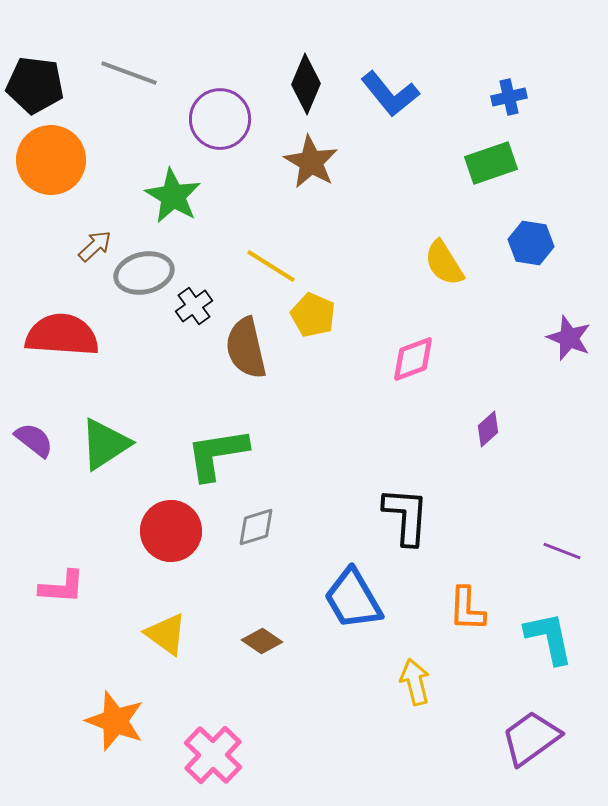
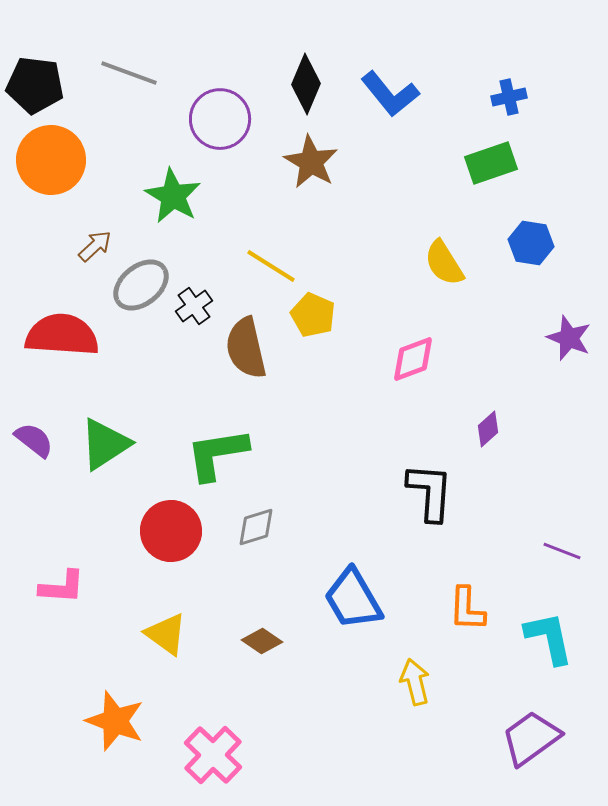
gray ellipse: moved 3 px left, 12 px down; rotated 26 degrees counterclockwise
black L-shape: moved 24 px right, 24 px up
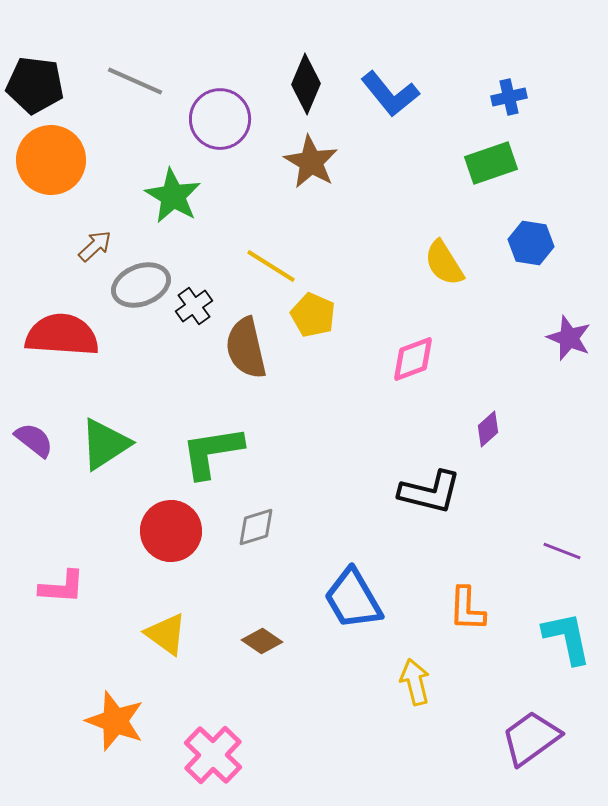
gray line: moved 6 px right, 8 px down; rotated 4 degrees clockwise
gray ellipse: rotated 18 degrees clockwise
green L-shape: moved 5 px left, 2 px up
black L-shape: rotated 100 degrees clockwise
cyan L-shape: moved 18 px right
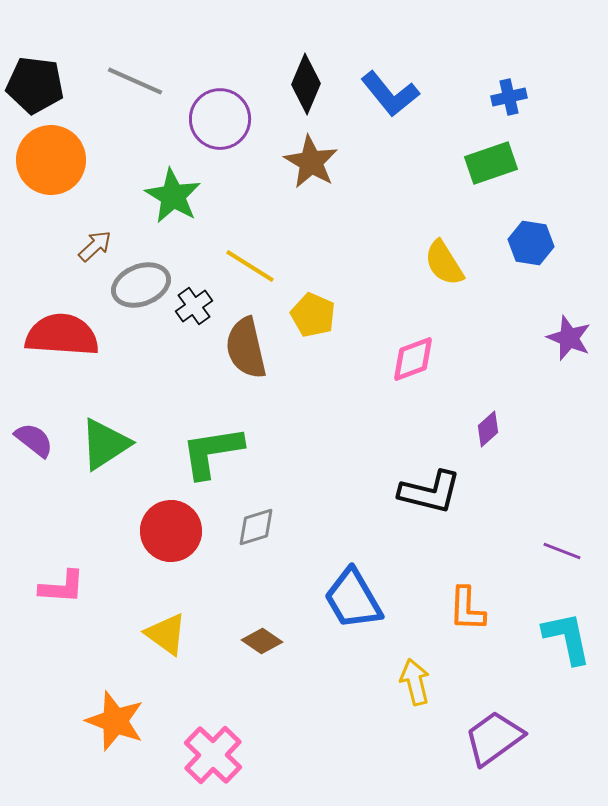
yellow line: moved 21 px left
purple trapezoid: moved 37 px left
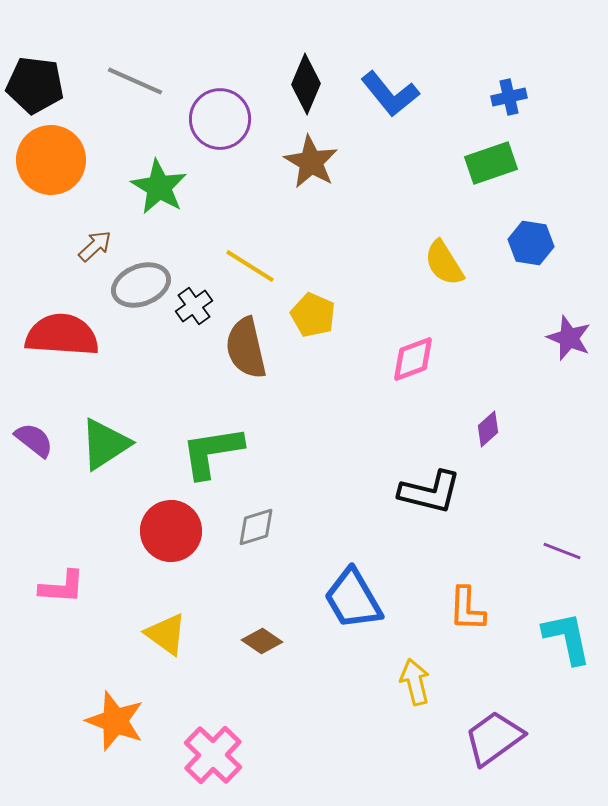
green star: moved 14 px left, 9 px up
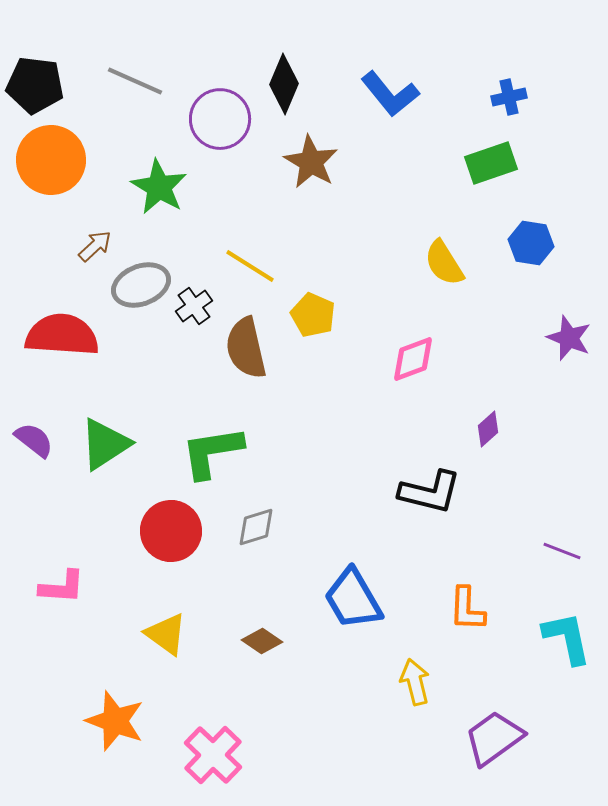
black diamond: moved 22 px left
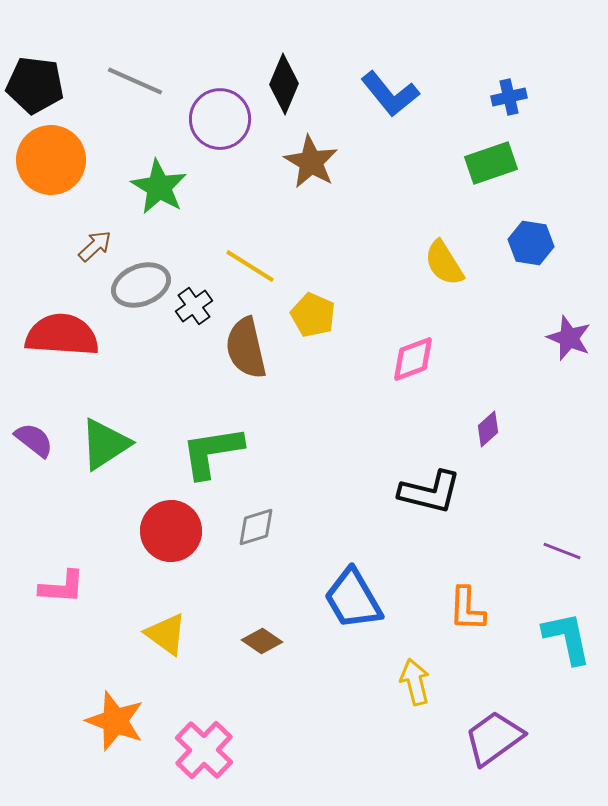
pink cross: moved 9 px left, 5 px up
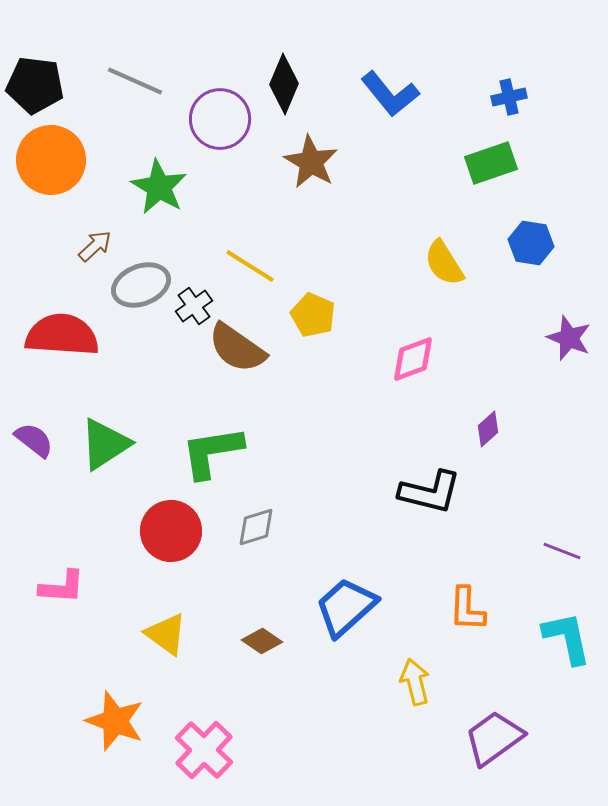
brown semicircle: moved 9 px left; rotated 42 degrees counterclockwise
blue trapezoid: moved 7 px left, 8 px down; rotated 78 degrees clockwise
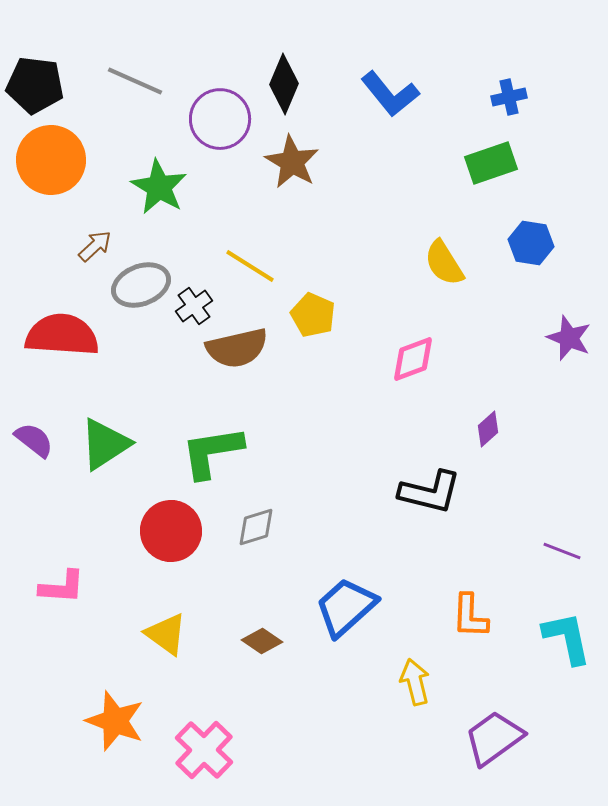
brown star: moved 19 px left
brown semicircle: rotated 48 degrees counterclockwise
orange L-shape: moved 3 px right, 7 px down
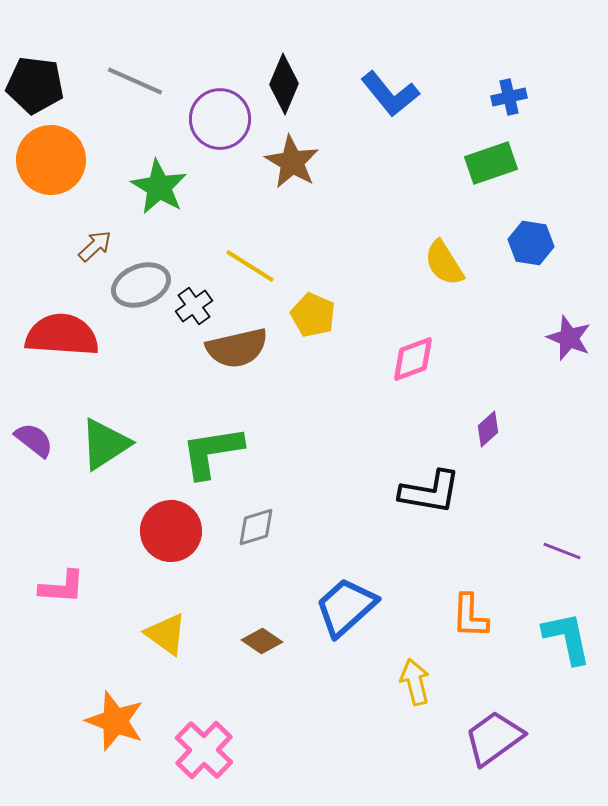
black L-shape: rotated 4 degrees counterclockwise
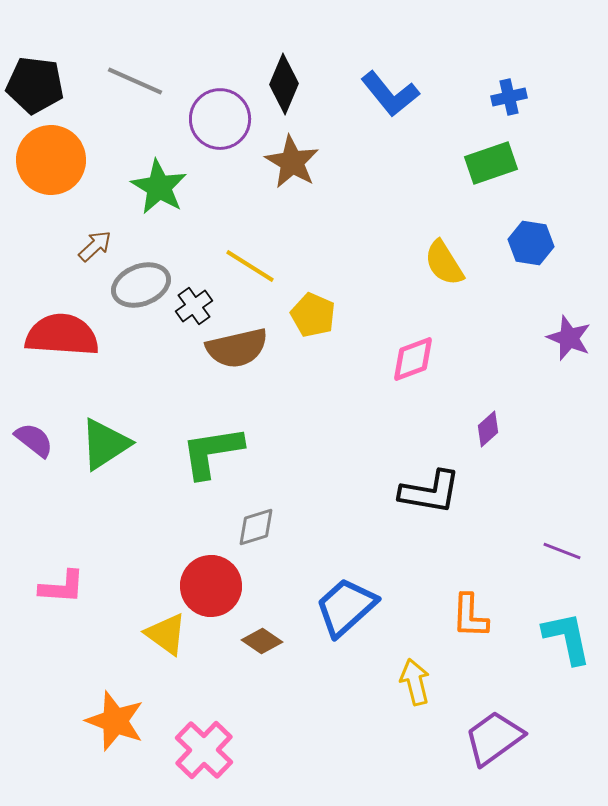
red circle: moved 40 px right, 55 px down
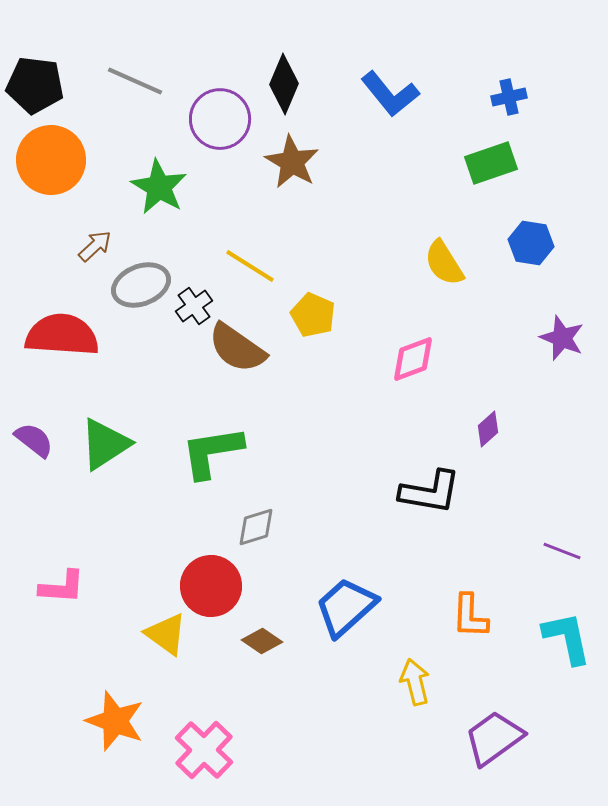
purple star: moved 7 px left
brown semicircle: rotated 48 degrees clockwise
